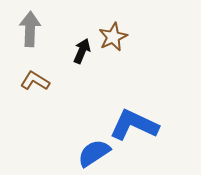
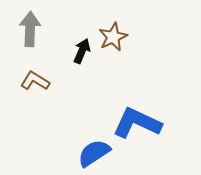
blue L-shape: moved 3 px right, 2 px up
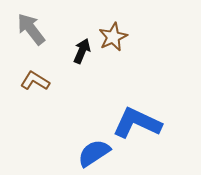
gray arrow: moved 1 px right; rotated 40 degrees counterclockwise
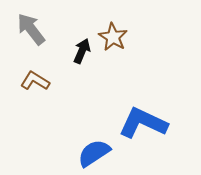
brown star: rotated 16 degrees counterclockwise
blue L-shape: moved 6 px right
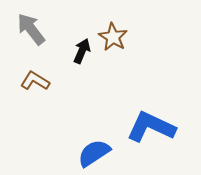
blue L-shape: moved 8 px right, 4 px down
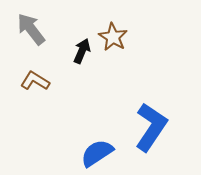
blue L-shape: rotated 99 degrees clockwise
blue semicircle: moved 3 px right
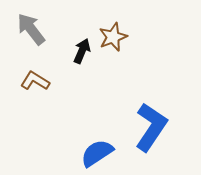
brown star: rotated 20 degrees clockwise
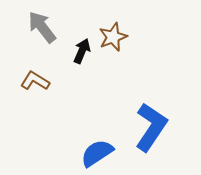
gray arrow: moved 11 px right, 2 px up
